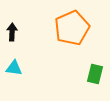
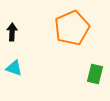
cyan triangle: rotated 12 degrees clockwise
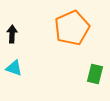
black arrow: moved 2 px down
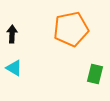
orange pentagon: moved 1 px left, 1 px down; rotated 12 degrees clockwise
cyan triangle: rotated 12 degrees clockwise
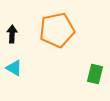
orange pentagon: moved 14 px left, 1 px down
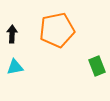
cyan triangle: moved 1 px right, 1 px up; rotated 42 degrees counterclockwise
green rectangle: moved 2 px right, 8 px up; rotated 36 degrees counterclockwise
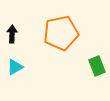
orange pentagon: moved 4 px right, 3 px down
cyan triangle: rotated 18 degrees counterclockwise
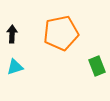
cyan triangle: rotated 12 degrees clockwise
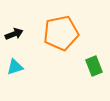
black arrow: moved 2 px right; rotated 66 degrees clockwise
green rectangle: moved 3 px left
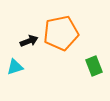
black arrow: moved 15 px right, 7 px down
